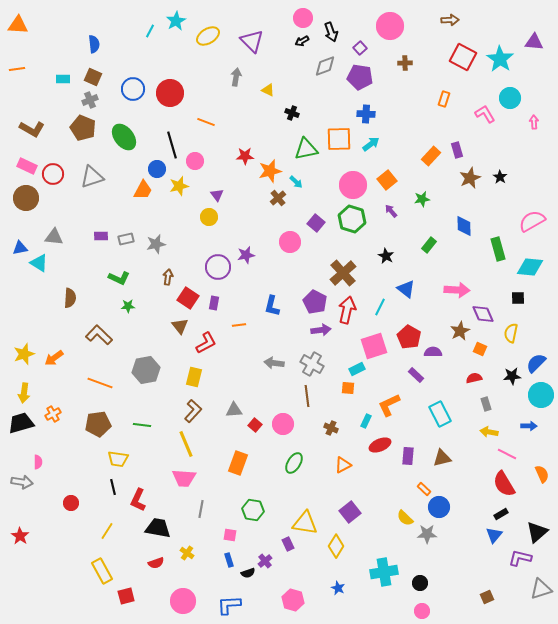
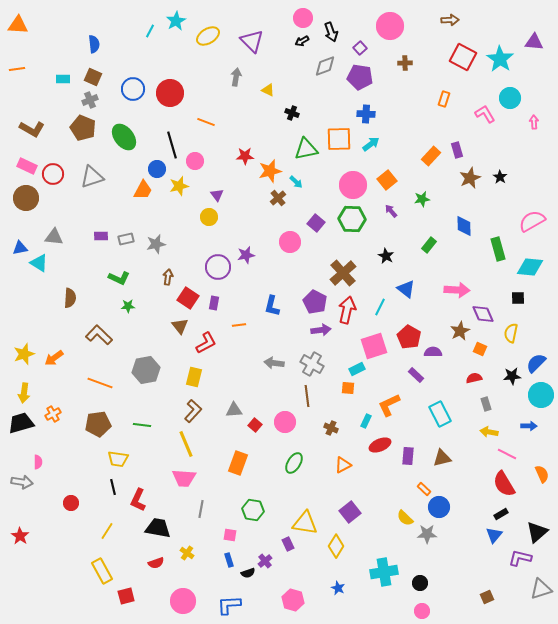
green hexagon at (352, 219): rotated 16 degrees counterclockwise
pink circle at (283, 424): moved 2 px right, 2 px up
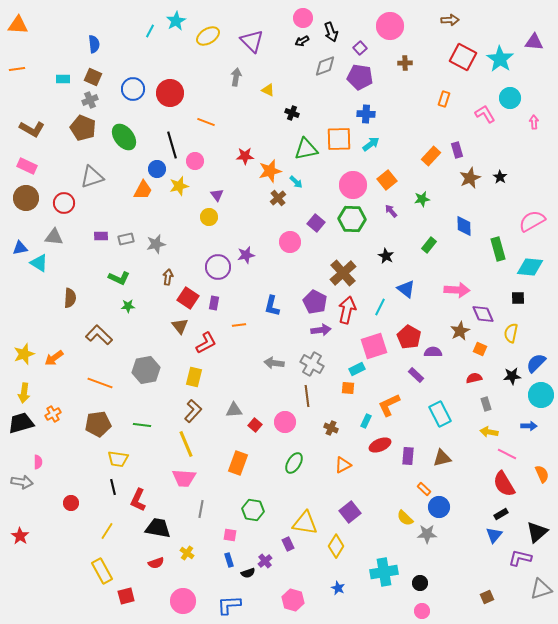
red circle at (53, 174): moved 11 px right, 29 px down
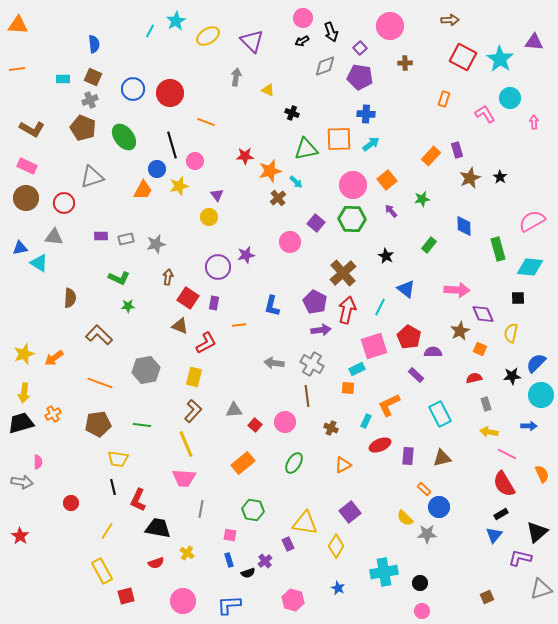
brown triangle at (180, 326): rotated 30 degrees counterclockwise
orange rectangle at (238, 463): moved 5 px right; rotated 30 degrees clockwise
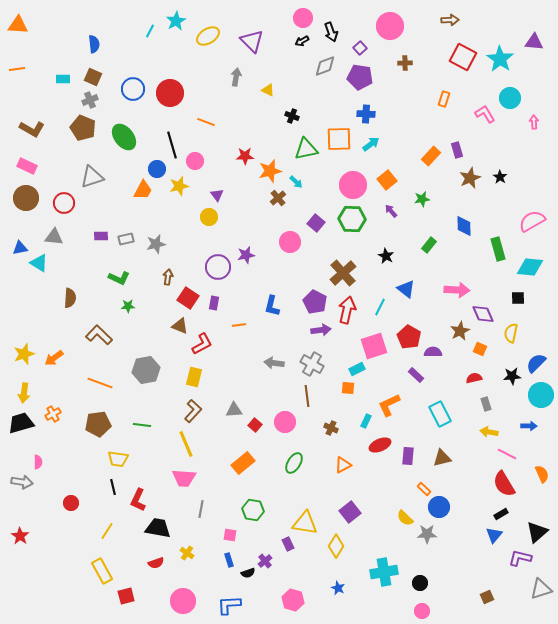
black cross at (292, 113): moved 3 px down
red L-shape at (206, 343): moved 4 px left, 1 px down
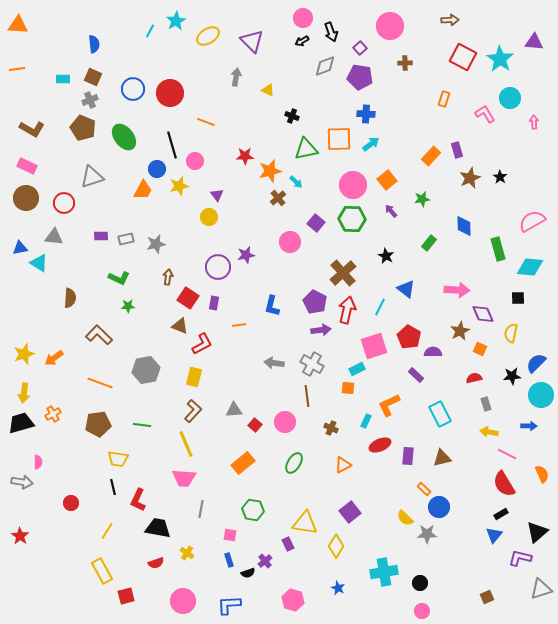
green rectangle at (429, 245): moved 2 px up
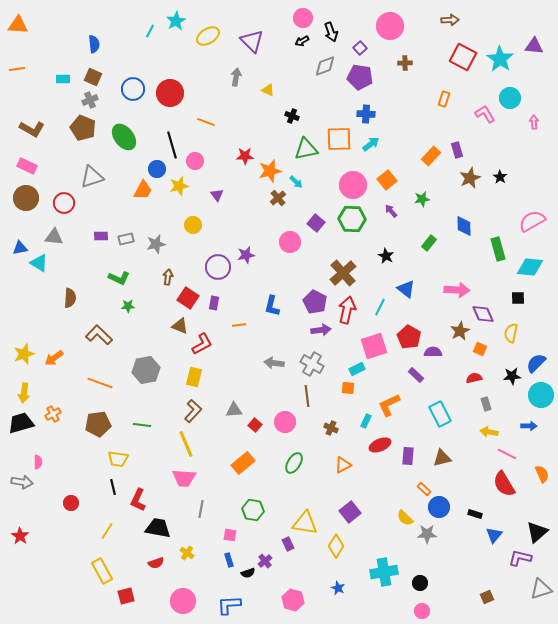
purple triangle at (534, 42): moved 4 px down
yellow circle at (209, 217): moved 16 px left, 8 px down
black rectangle at (501, 514): moved 26 px left; rotated 48 degrees clockwise
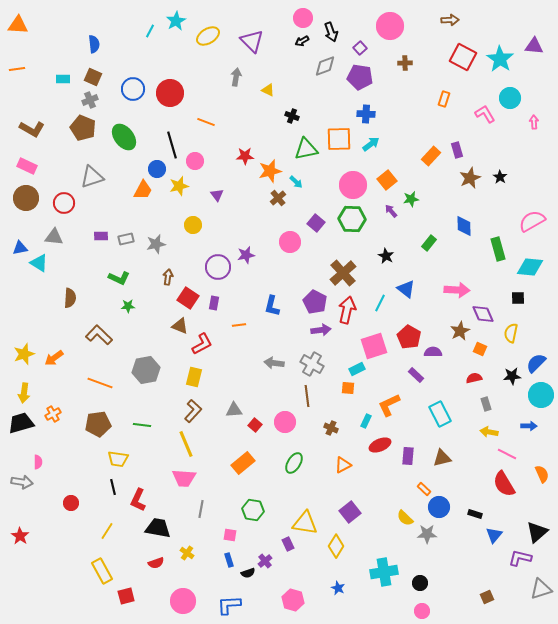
green star at (422, 199): moved 11 px left
cyan line at (380, 307): moved 4 px up
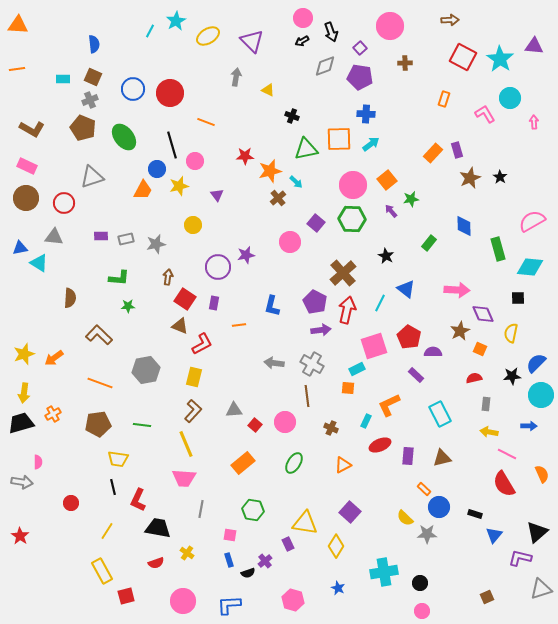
orange rectangle at (431, 156): moved 2 px right, 3 px up
green L-shape at (119, 278): rotated 20 degrees counterclockwise
red square at (188, 298): moved 3 px left, 1 px down
gray rectangle at (486, 404): rotated 24 degrees clockwise
purple square at (350, 512): rotated 10 degrees counterclockwise
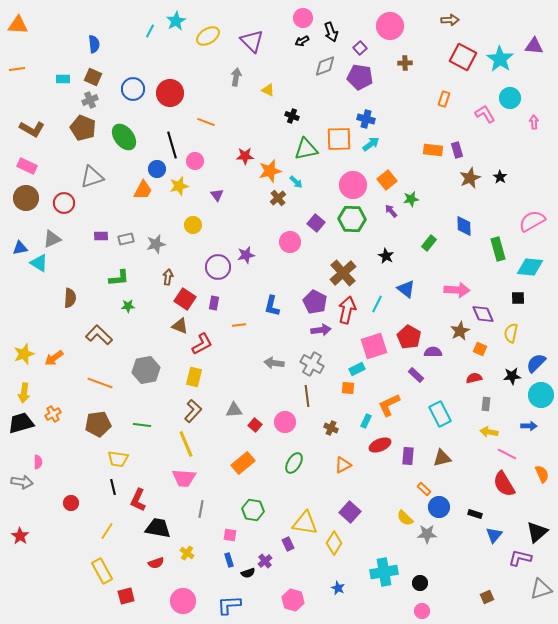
blue cross at (366, 114): moved 5 px down; rotated 12 degrees clockwise
orange rectangle at (433, 153): moved 3 px up; rotated 54 degrees clockwise
gray triangle at (54, 237): moved 2 px left, 2 px down; rotated 30 degrees counterclockwise
green L-shape at (119, 278): rotated 10 degrees counterclockwise
cyan line at (380, 303): moved 3 px left, 1 px down
yellow diamond at (336, 546): moved 2 px left, 3 px up
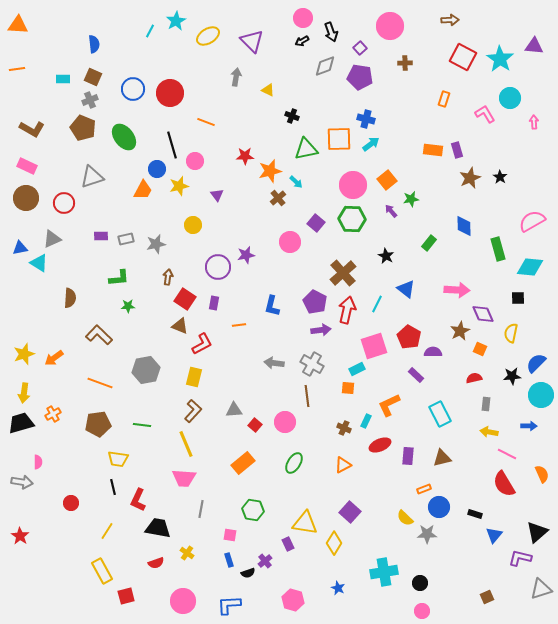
brown cross at (331, 428): moved 13 px right
orange rectangle at (424, 489): rotated 64 degrees counterclockwise
